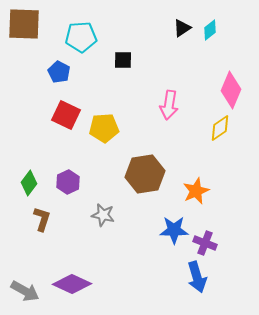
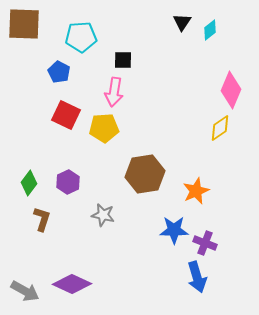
black triangle: moved 6 px up; rotated 24 degrees counterclockwise
pink arrow: moved 55 px left, 13 px up
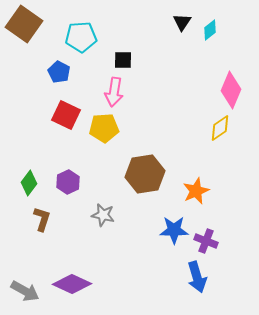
brown square: rotated 33 degrees clockwise
purple cross: moved 1 px right, 2 px up
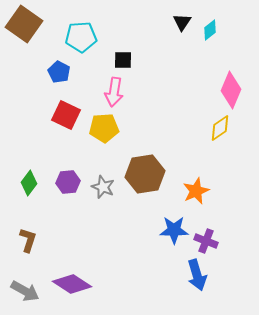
purple hexagon: rotated 20 degrees clockwise
gray star: moved 28 px up; rotated 10 degrees clockwise
brown L-shape: moved 14 px left, 21 px down
blue arrow: moved 2 px up
purple diamond: rotated 9 degrees clockwise
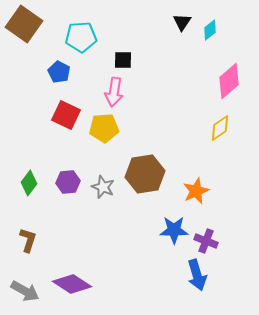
pink diamond: moved 2 px left, 9 px up; rotated 27 degrees clockwise
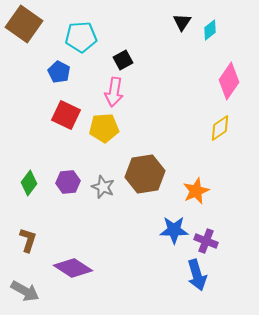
black square: rotated 30 degrees counterclockwise
pink diamond: rotated 15 degrees counterclockwise
purple diamond: moved 1 px right, 16 px up
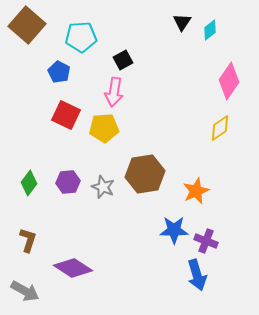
brown square: moved 3 px right, 1 px down; rotated 6 degrees clockwise
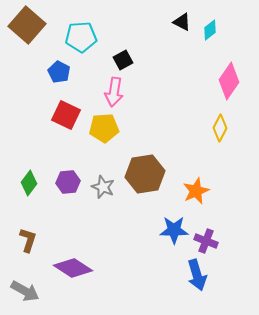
black triangle: rotated 36 degrees counterclockwise
yellow diamond: rotated 28 degrees counterclockwise
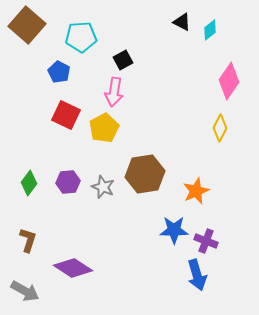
yellow pentagon: rotated 24 degrees counterclockwise
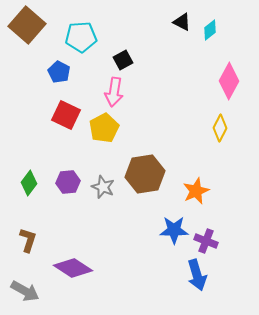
pink diamond: rotated 6 degrees counterclockwise
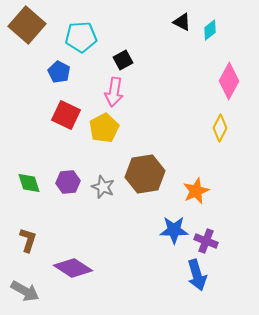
green diamond: rotated 55 degrees counterclockwise
